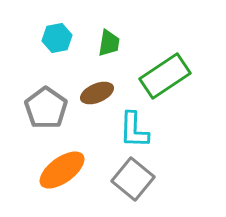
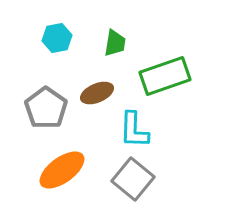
green trapezoid: moved 6 px right
green rectangle: rotated 15 degrees clockwise
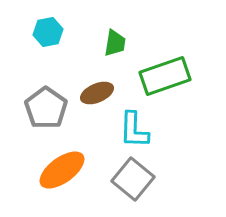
cyan hexagon: moved 9 px left, 6 px up
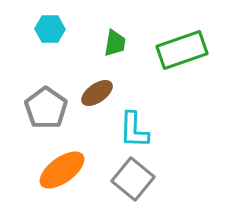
cyan hexagon: moved 2 px right, 3 px up; rotated 12 degrees clockwise
green rectangle: moved 17 px right, 26 px up
brown ellipse: rotated 12 degrees counterclockwise
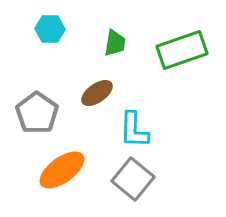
gray pentagon: moved 9 px left, 5 px down
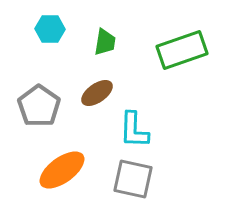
green trapezoid: moved 10 px left, 1 px up
gray pentagon: moved 2 px right, 7 px up
gray square: rotated 27 degrees counterclockwise
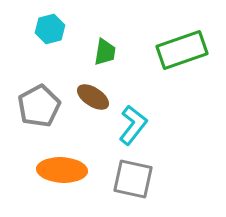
cyan hexagon: rotated 16 degrees counterclockwise
green trapezoid: moved 10 px down
brown ellipse: moved 4 px left, 4 px down; rotated 68 degrees clockwise
gray pentagon: rotated 9 degrees clockwise
cyan L-shape: moved 1 px left, 5 px up; rotated 144 degrees counterclockwise
orange ellipse: rotated 39 degrees clockwise
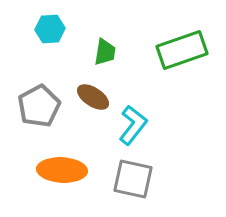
cyan hexagon: rotated 12 degrees clockwise
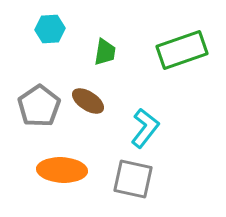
brown ellipse: moved 5 px left, 4 px down
gray pentagon: rotated 6 degrees counterclockwise
cyan L-shape: moved 12 px right, 3 px down
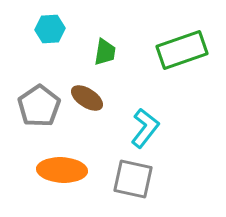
brown ellipse: moved 1 px left, 3 px up
